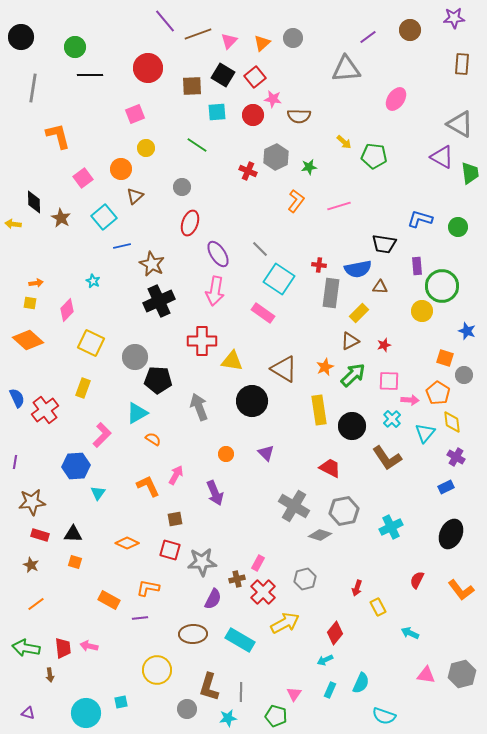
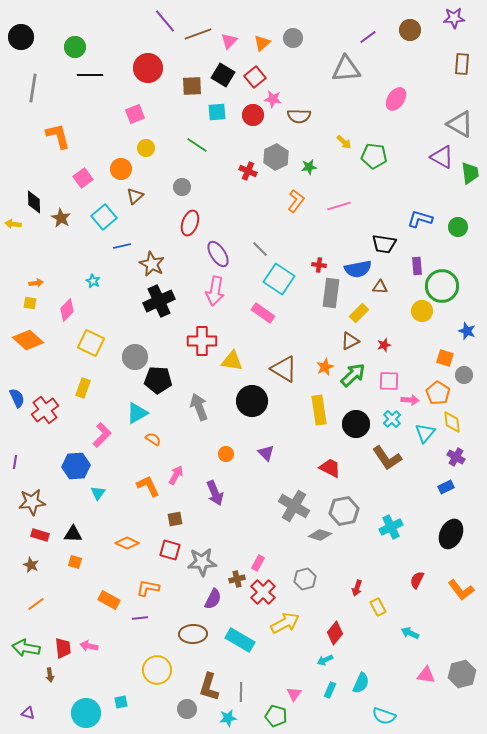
black circle at (352, 426): moved 4 px right, 2 px up
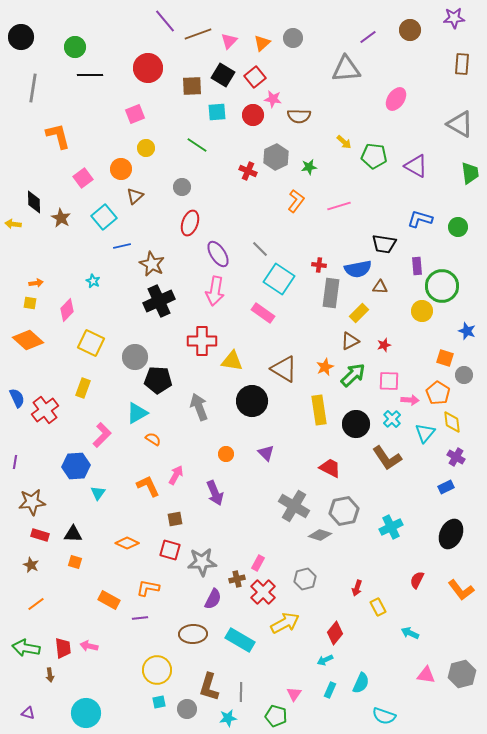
purple triangle at (442, 157): moved 26 px left, 9 px down
cyan square at (121, 702): moved 38 px right
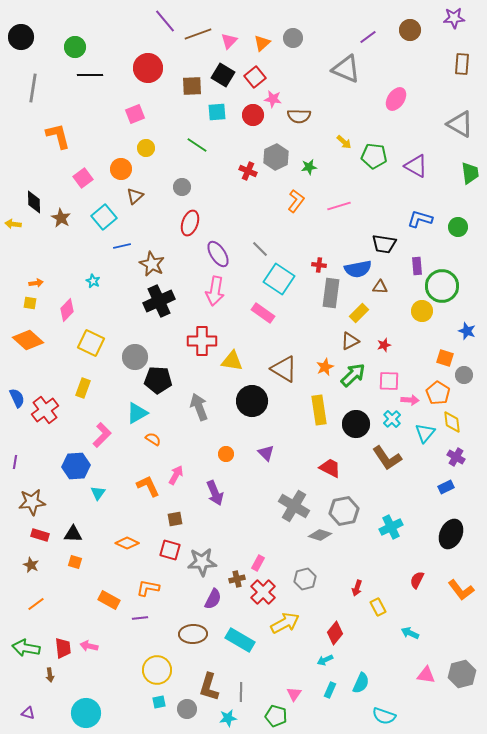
gray triangle at (346, 69): rotated 28 degrees clockwise
